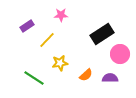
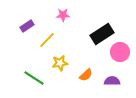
pink star: moved 2 px right
pink circle: moved 2 px up
purple semicircle: moved 2 px right, 3 px down
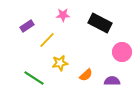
black rectangle: moved 2 px left, 11 px up; rotated 60 degrees clockwise
pink circle: moved 2 px right
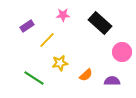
black rectangle: rotated 15 degrees clockwise
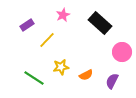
pink star: rotated 24 degrees counterclockwise
purple rectangle: moved 1 px up
yellow star: moved 1 px right, 4 px down
orange semicircle: rotated 16 degrees clockwise
purple semicircle: rotated 63 degrees counterclockwise
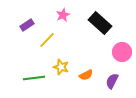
yellow star: rotated 28 degrees clockwise
green line: rotated 40 degrees counterclockwise
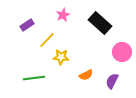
yellow star: moved 10 px up; rotated 14 degrees counterclockwise
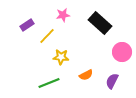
pink star: rotated 16 degrees clockwise
yellow line: moved 4 px up
green line: moved 15 px right, 5 px down; rotated 15 degrees counterclockwise
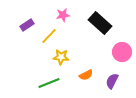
yellow line: moved 2 px right
